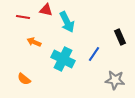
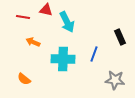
orange arrow: moved 1 px left
blue line: rotated 14 degrees counterclockwise
cyan cross: rotated 25 degrees counterclockwise
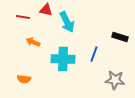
black rectangle: rotated 49 degrees counterclockwise
orange semicircle: rotated 32 degrees counterclockwise
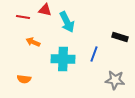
red triangle: moved 1 px left
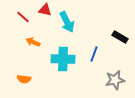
red line: rotated 32 degrees clockwise
black rectangle: rotated 14 degrees clockwise
gray star: rotated 18 degrees counterclockwise
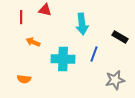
red line: moved 2 px left; rotated 48 degrees clockwise
cyan arrow: moved 15 px right, 2 px down; rotated 20 degrees clockwise
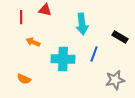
orange semicircle: rotated 16 degrees clockwise
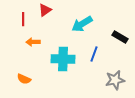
red triangle: rotated 48 degrees counterclockwise
red line: moved 2 px right, 2 px down
cyan arrow: rotated 65 degrees clockwise
orange arrow: rotated 24 degrees counterclockwise
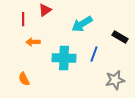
cyan cross: moved 1 px right, 1 px up
orange semicircle: rotated 40 degrees clockwise
